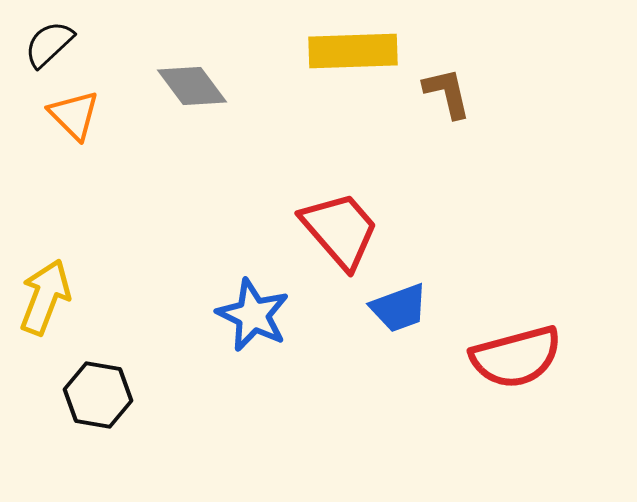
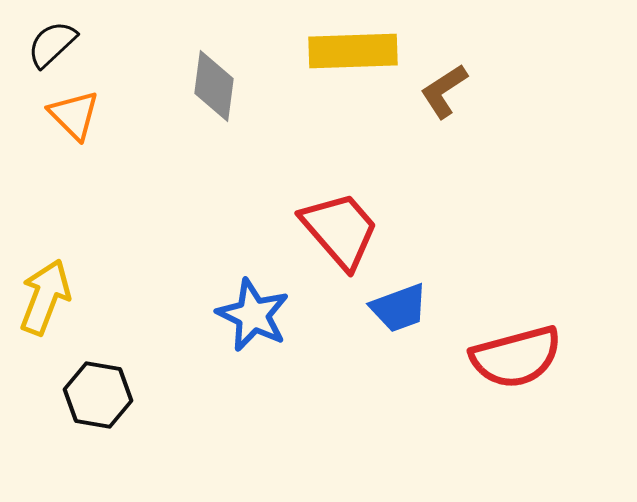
black semicircle: moved 3 px right
gray diamond: moved 22 px right; rotated 44 degrees clockwise
brown L-shape: moved 3 px left, 2 px up; rotated 110 degrees counterclockwise
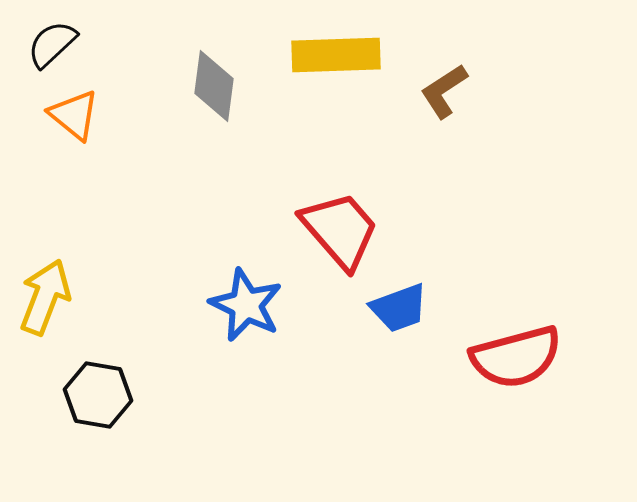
yellow rectangle: moved 17 px left, 4 px down
orange triangle: rotated 6 degrees counterclockwise
blue star: moved 7 px left, 10 px up
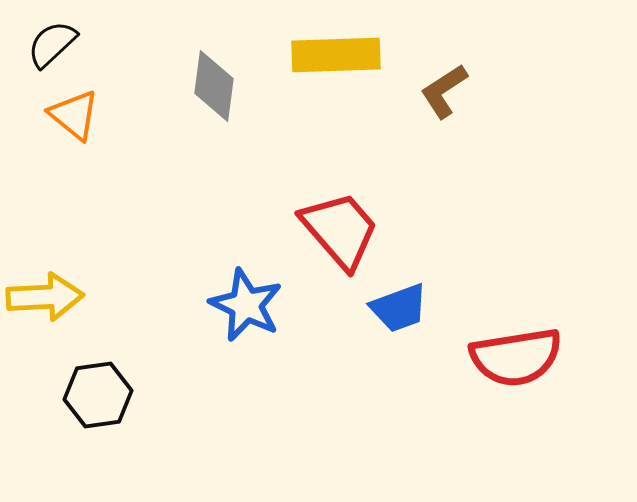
yellow arrow: rotated 66 degrees clockwise
red semicircle: rotated 6 degrees clockwise
black hexagon: rotated 18 degrees counterclockwise
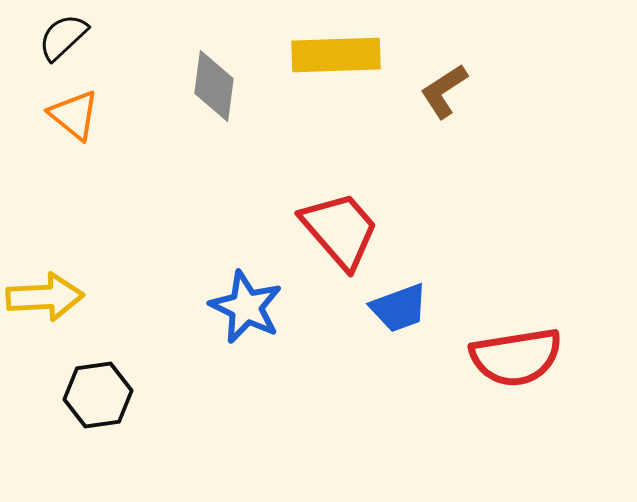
black semicircle: moved 11 px right, 7 px up
blue star: moved 2 px down
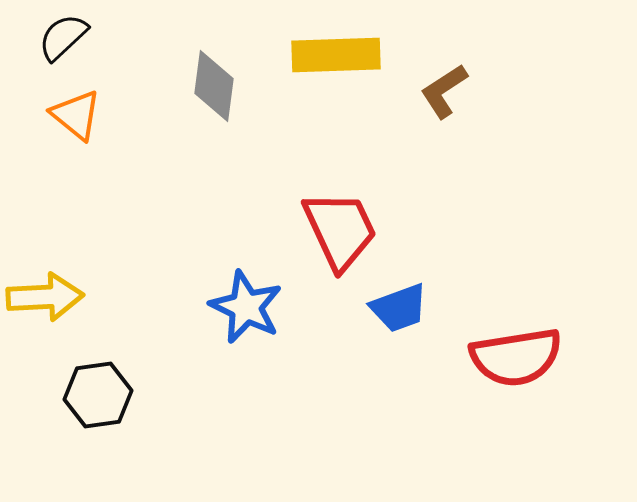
orange triangle: moved 2 px right
red trapezoid: rotated 16 degrees clockwise
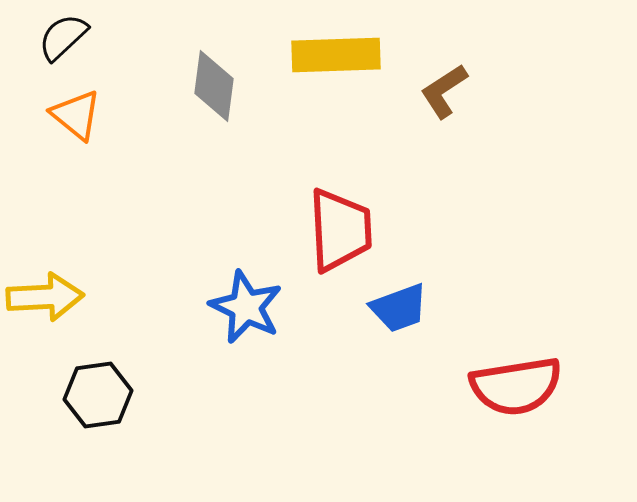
red trapezoid: rotated 22 degrees clockwise
red semicircle: moved 29 px down
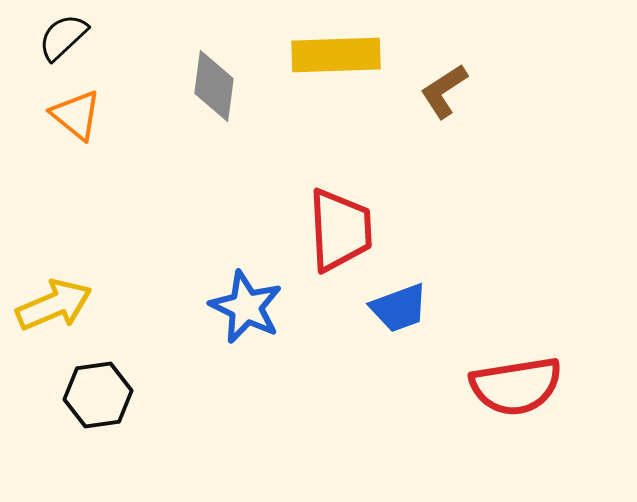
yellow arrow: moved 9 px right, 8 px down; rotated 20 degrees counterclockwise
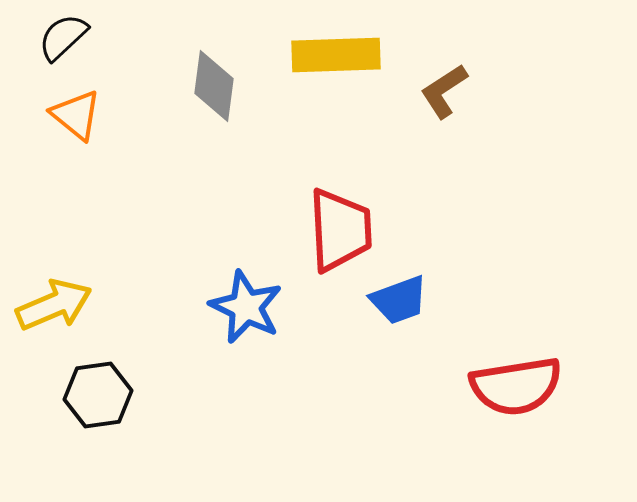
blue trapezoid: moved 8 px up
